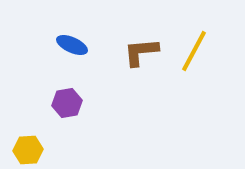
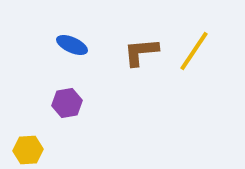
yellow line: rotated 6 degrees clockwise
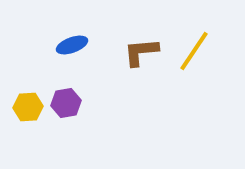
blue ellipse: rotated 44 degrees counterclockwise
purple hexagon: moved 1 px left
yellow hexagon: moved 43 px up
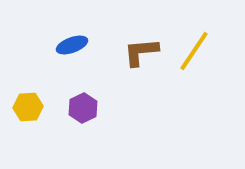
purple hexagon: moved 17 px right, 5 px down; rotated 16 degrees counterclockwise
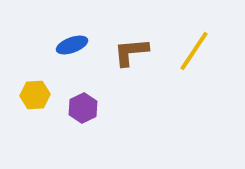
brown L-shape: moved 10 px left
yellow hexagon: moved 7 px right, 12 px up
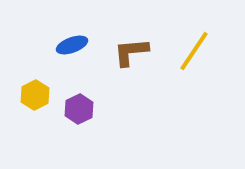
yellow hexagon: rotated 24 degrees counterclockwise
purple hexagon: moved 4 px left, 1 px down
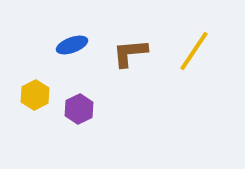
brown L-shape: moved 1 px left, 1 px down
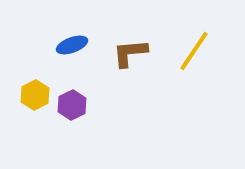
purple hexagon: moved 7 px left, 4 px up
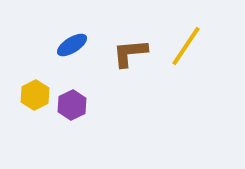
blue ellipse: rotated 12 degrees counterclockwise
yellow line: moved 8 px left, 5 px up
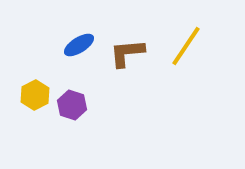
blue ellipse: moved 7 px right
brown L-shape: moved 3 px left
purple hexagon: rotated 16 degrees counterclockwise
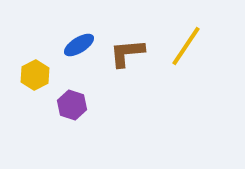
yellow hexagon: moved 20 px up
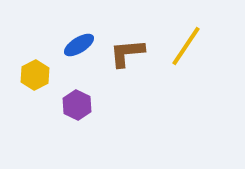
purple hexagon: moved 5 px right; rotated 8 degrees clockwise
